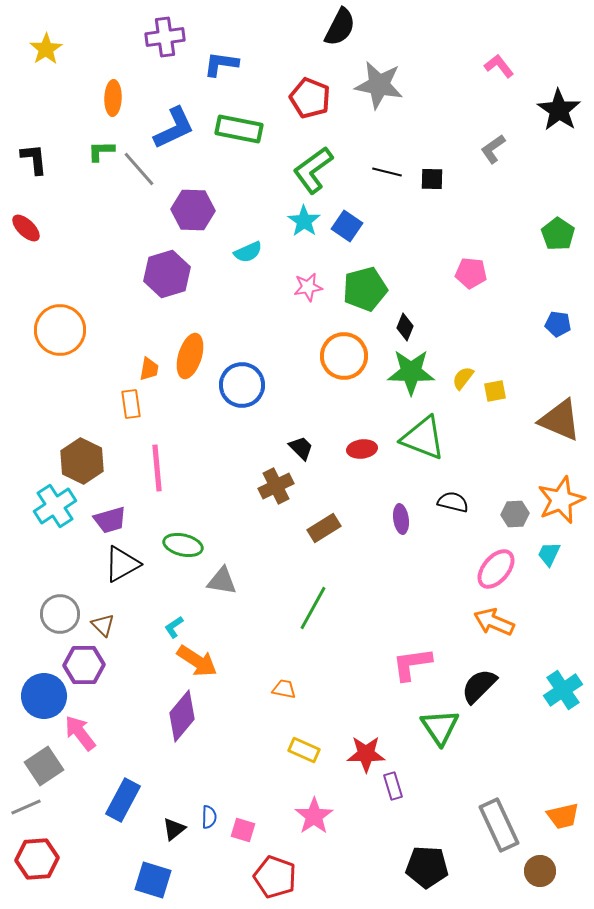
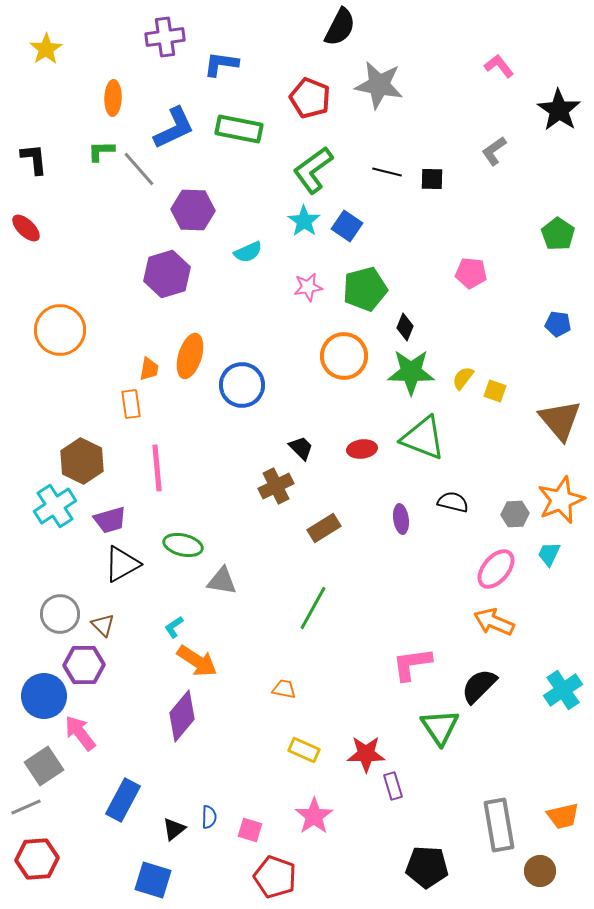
gray L-shape at (493, 149): moved 1 px right, 2 px down
yellow square at (495, 391): rotated 30 degrees clockwise
brown triangle at (560, 420): rotated 27 degrees clockwise
gray rectangle at (499, 825): rotated 15 degrees clockwise
pink square at (243, 830): moved 7 px right
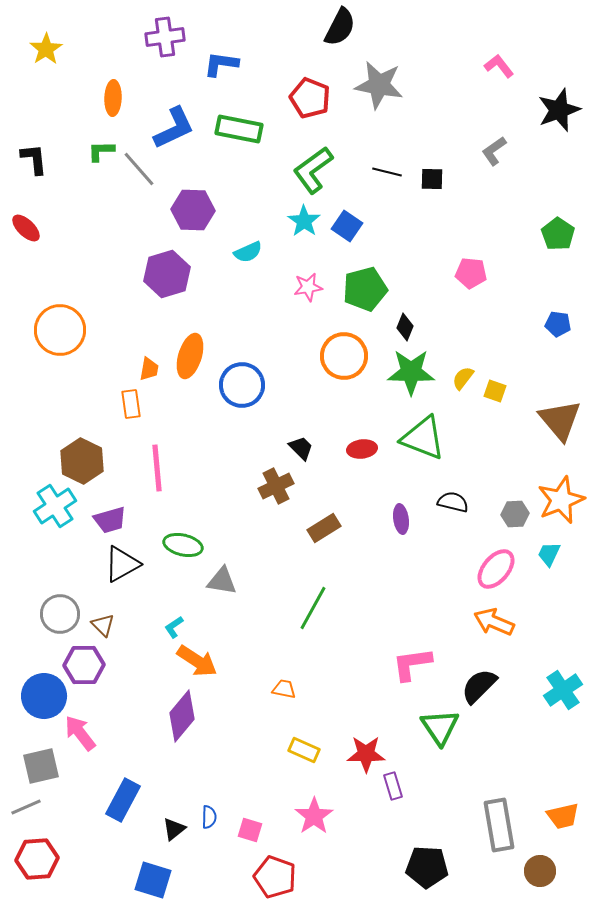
black star at (559, 110): rotated 18 degrees clockwise
gray square at (44, 766): moved 3 px left; rotated 21 degrees clockwise
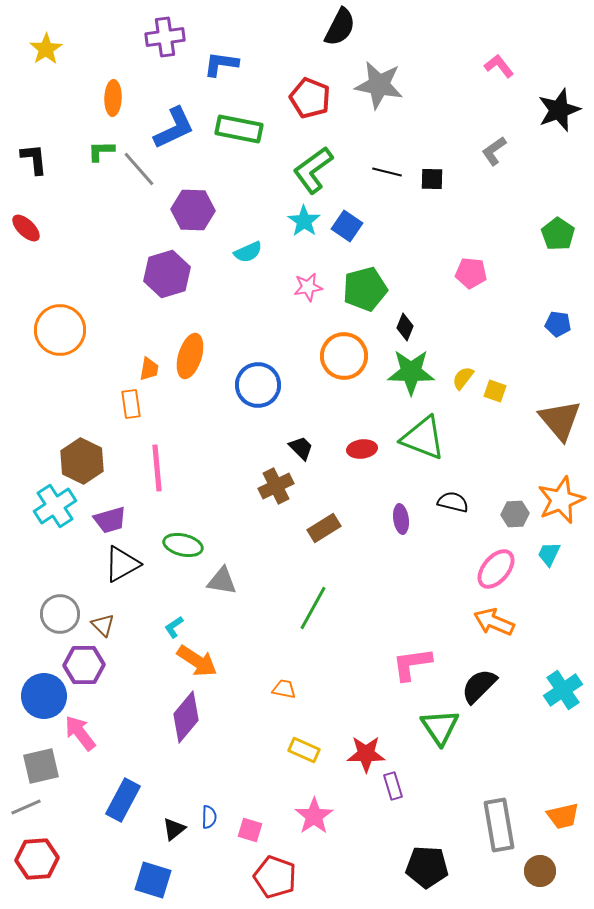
blue circle at (242, 385): moved 16 px right
purple diamond at (182, 716): moved 4 px right, 1 px down
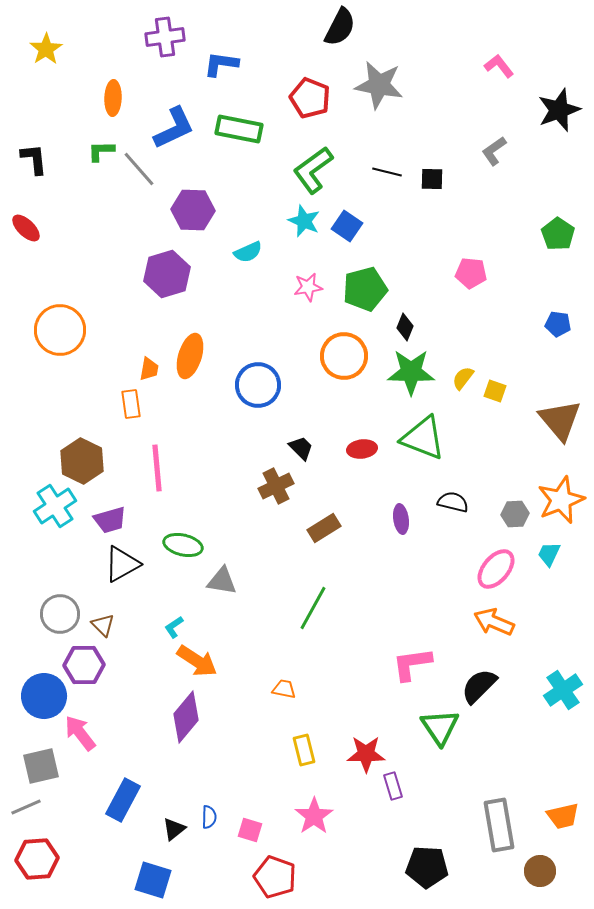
cyan star at (304, 221): rotated 12 degrees counterclockwise
yellow rectangle at (304, 750): rotated 52 degrees clockwise
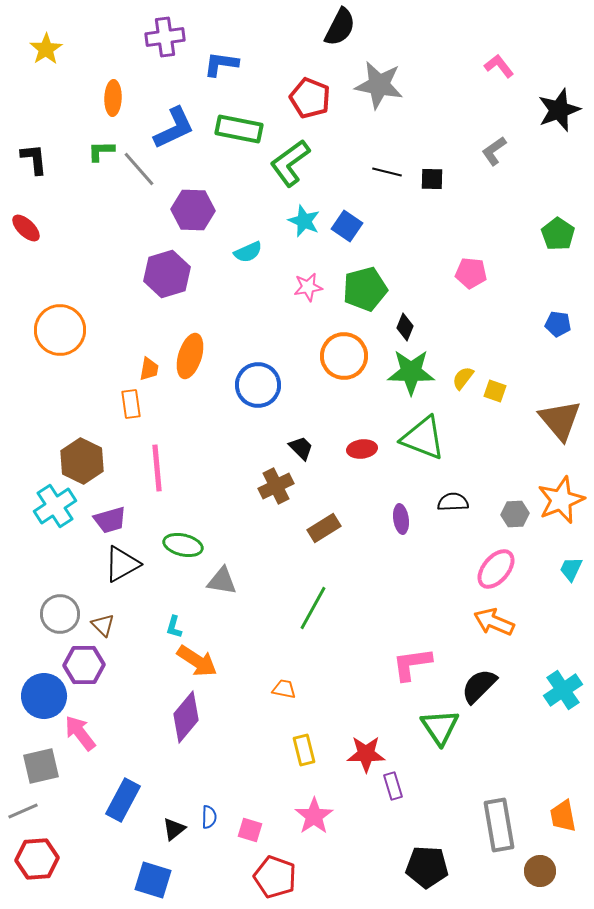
green L-shape at (313, 170): moved 23 px left, 7 px up
black semicircle at (453, 502): rotated 16 degrees counterclockwise
cyan trapezoid at (549, 554): moved 22 px right, 15 px down
cyan L-shape at (174, 627): rotated 40 degrees counterclockwise
gray line at (26, 807): moved 3 px left, 4 px down
orange trapezoid at (563, 816): rotated 92 degrees clockwise
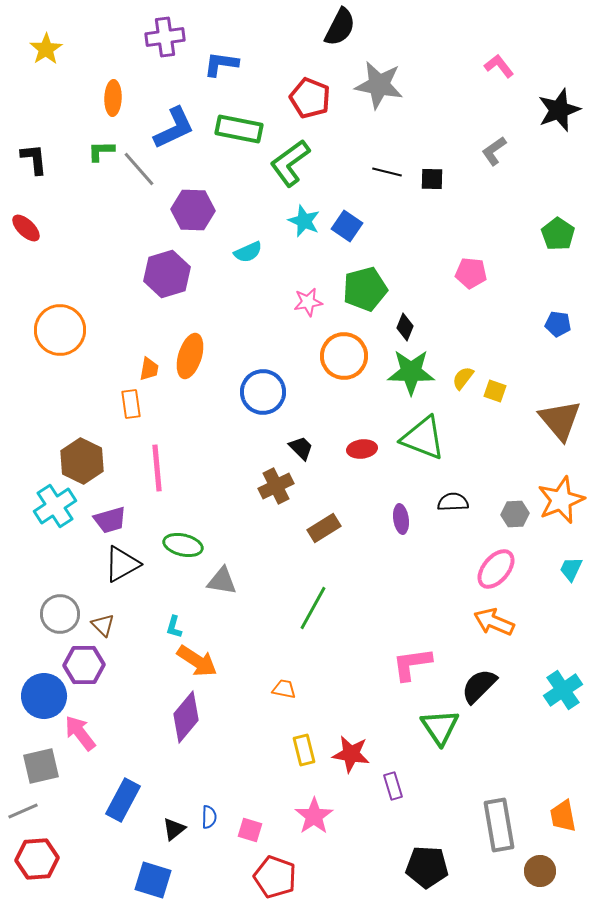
pink star at (308, 287): moved 15 px down
blue circle at (258, 385): moved 5 px right, 7 px down
red star at (366, 754): moved 15 px left; rotated 9 degrees clockwise
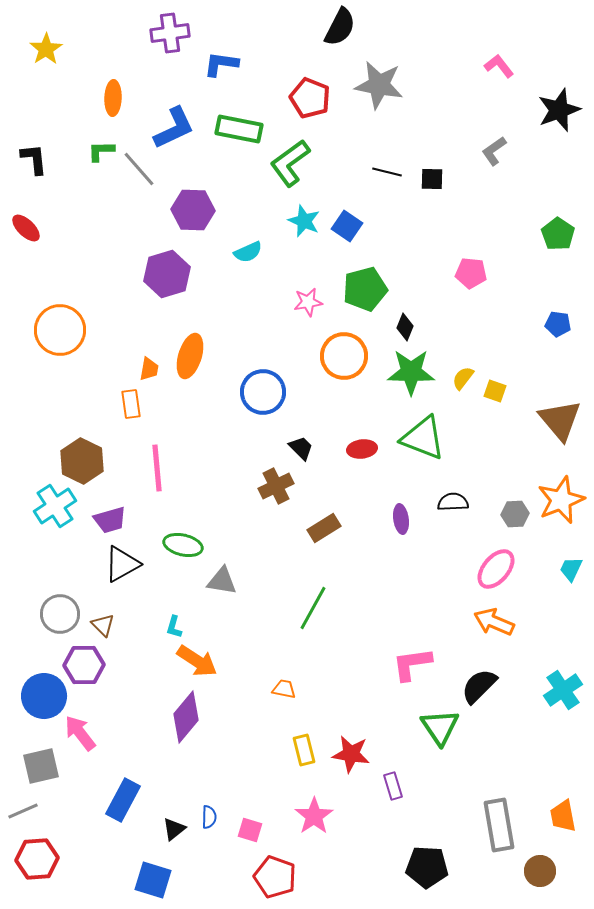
purple cross at (165, 37): moved 5 px right, 4 px up
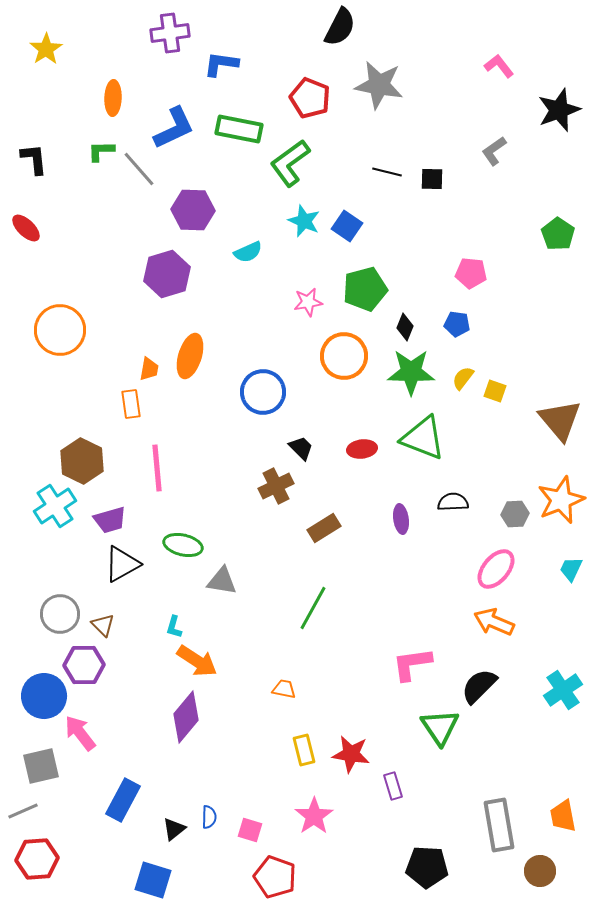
blue pentagon at (558, 324): moved 101 px left
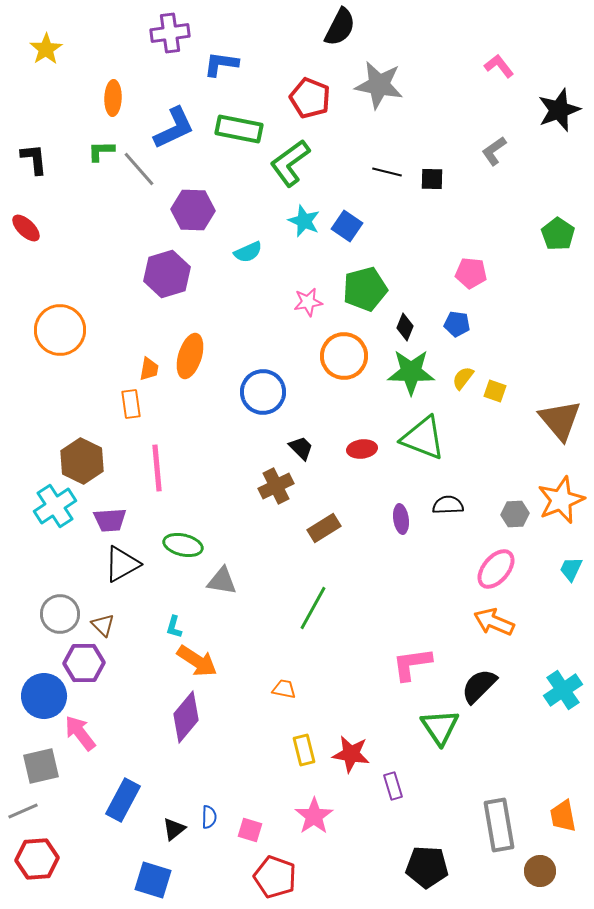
black semicircle at (453, 502): moved 5 px left, 3 px down
purple trapezoid at (110, 520): rotated 12 degrees clockwise
purple hexagon at (84, 665): moved 2 px up
